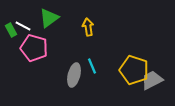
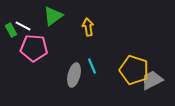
green triangle: moved 4 px right, 2 px up
pink pentagon: rotated 12 degrees counterclockwise
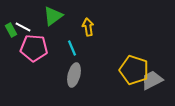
white line: moved 1 px down
cyan line: moved 20 px left, 18 px up
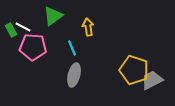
pink pentagon: moved 1 px left, 1 px up
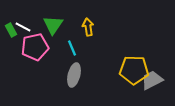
green triangle: moved 9 px down; rotated 20 degrees counterclockwise
pink pentagon: moved 2 px right; rotated 16 degrees counterclockwise
yellow pentagon: rotated 16 degrees counterclockwise
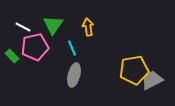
green rectangle: moved 1 px right, 26 px down; rotated 16 degrees counterclockwise
yellow pentagon: rotated 12 degrees counterclockwise
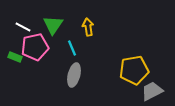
green rectangle: moved 3 px right, 1 px down; rotated 24 degrees counterclockwise
gray trapezoid: moved 11 px down
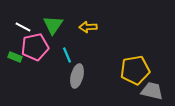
yellow arrow: rotated 84 degrees counterclockwise
cyan line: moved 5 px left, 7 px down
yellow pentagon: moved 1 px right
gray ellipse: moved 3 px right, 1 px down
gray trapezoid: rotated 40 degrees clockwise
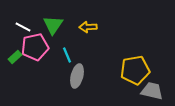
green rectangle: rotated 64 degrees counterclockwise
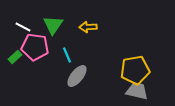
pink pentagon: rotated 20 degrees clockwise
gray ellipse: rotated 25 degrees clockwise
gray trapezoid: moved 15 px left
